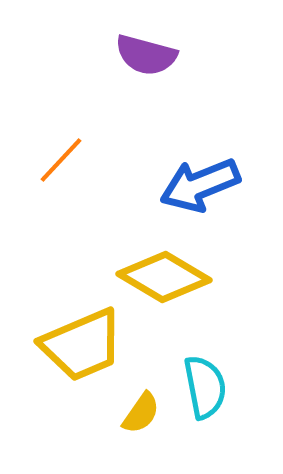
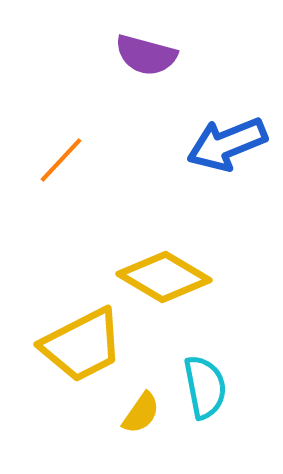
blue arrow: moved 27 px right, 41 px up
yellow trapezoid: rotated 4 degrees counterclockwise
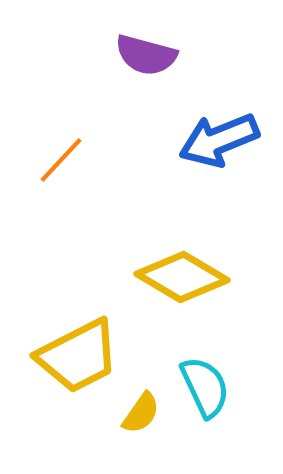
blue arrow: moved 8 px left, 4 px up
yellow diamond: moved 18 px right
yellow trapezoid: moved 4 px left, 11 px down
cyan semicircle: rotated 14 degrees counterclockwise
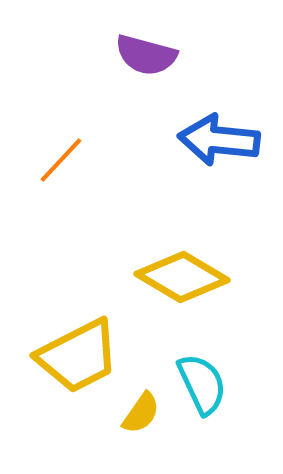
blue arrow: rotated 28 degrees clockwise
cyan semicircle: moved 3 px left, 3 px up
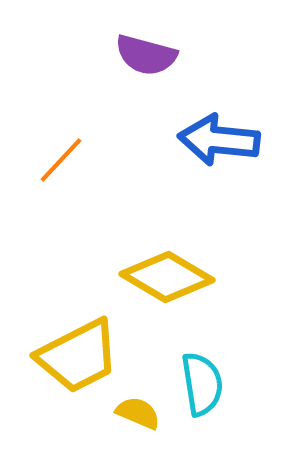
yellow diamond: moved 15 px left
cyan semicircle: rotated 16 degrees clockwise
yellow semicircle: moved 3 px left; rotated 102 degrees counterclockwise
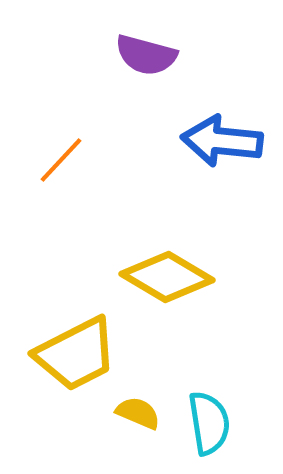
blue arrow: moved 3 px right, 1 px down
yellow trapezoid: moved 2 px left, 2 px up
cyan semicircle: moved 7 px right, 39 px down
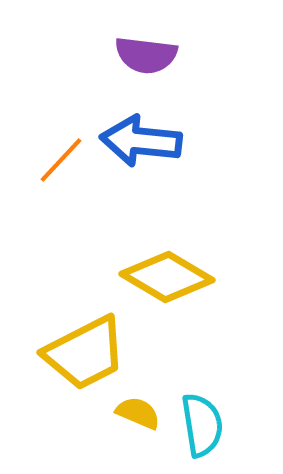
purple semicircle: rotated 8 degrees counterclockwise
blue arrow: moved 81 px left
yellow trapezoid: moved 9 px right, 1 px up
cyan semicircle: moved 7 px left, 2 px down
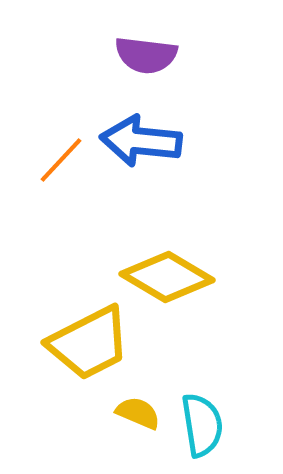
yellow trapezoid: moved 4 px right, 10 px up
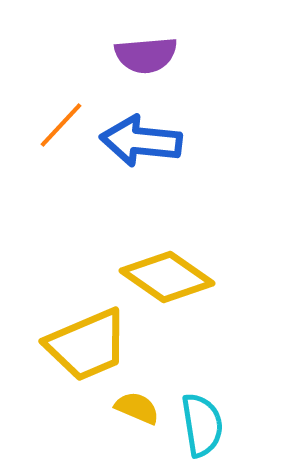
purple semicircle: rotated 12 degrees counterclockwise
orange line: moved 35 px up
yellow diamond: rotated 4 degrees clockwise
yellow trapezoid: moved 2 px left, 2 px down; rotated 4 degrees clockwise
yellow semicircle: moved 1 px left, 5 px up
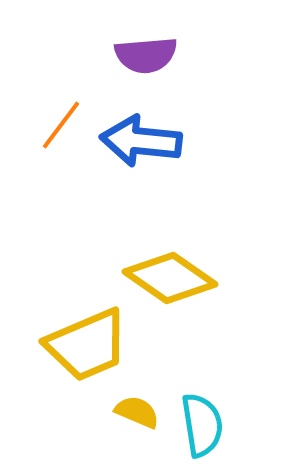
orange line: rotated 6 degrees counterclockwise
yellow diamond: moved 3 px right, 1 px down
yellow semicircle: moved 4 px down
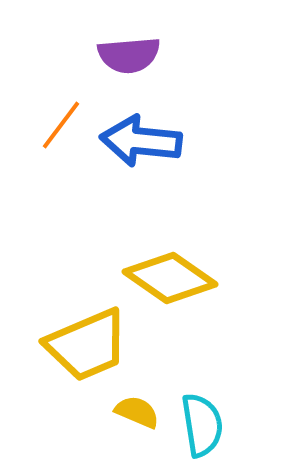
purple semicircle: moved 17 px left
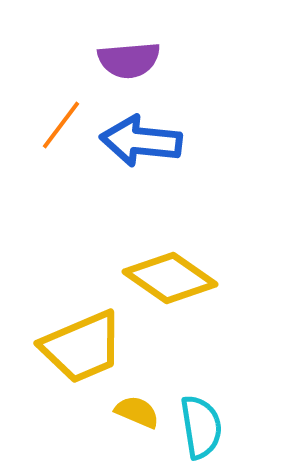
purple semicircle: moved 5 px down
yellow trapezoid: moved 5 px left, 2 px down
cyan semicircle: moved 1 px left, 2 px down
